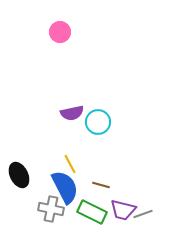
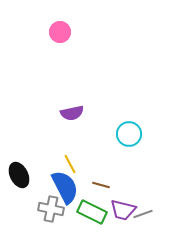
cyan circle: moved 31 px right, 12 px down
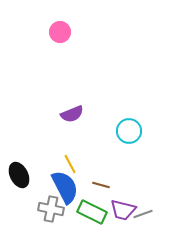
purple semicircle: moved 1 px down; rotated 10 degrees counterclockwise
cyan circle: moved 3 px up
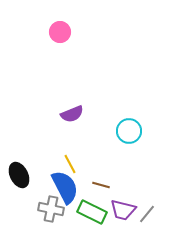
gray line: moved 4 px right; rotated 30 degrees counterclockwise
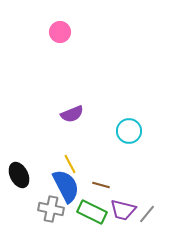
blue semicircle: moved 1 px right, 1 px up
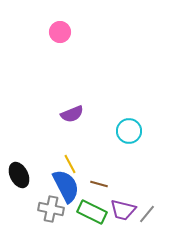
brown line: moved 2 px left, 1 px up
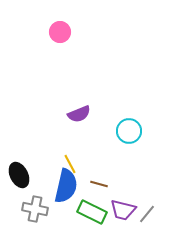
purple semicircle: moved 7 px right
blue semicircle: rotated 40 degrees clockwise
gray cross: moved 16 px left
